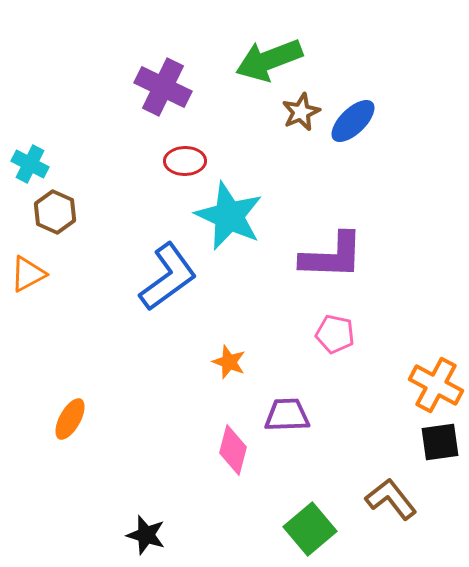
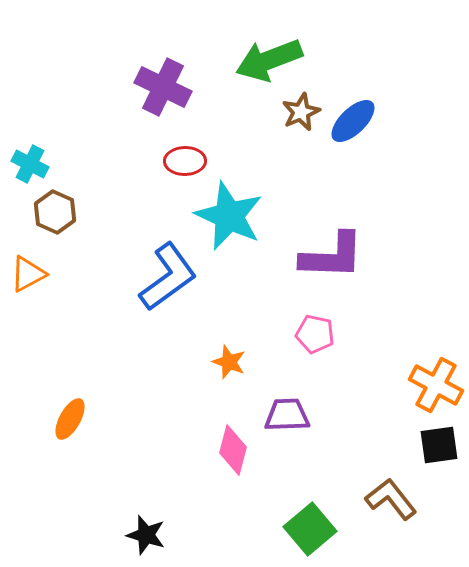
pink pentagon: moved 20 px left
black square: moved 1 px left, 3 px down
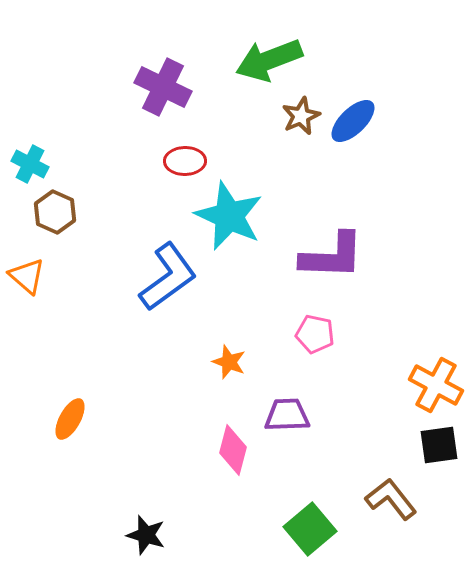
brown star: moved 4 px down
orange triangle: moved 1 px left, 2 px down; rotated 51 degrees counterclockwise
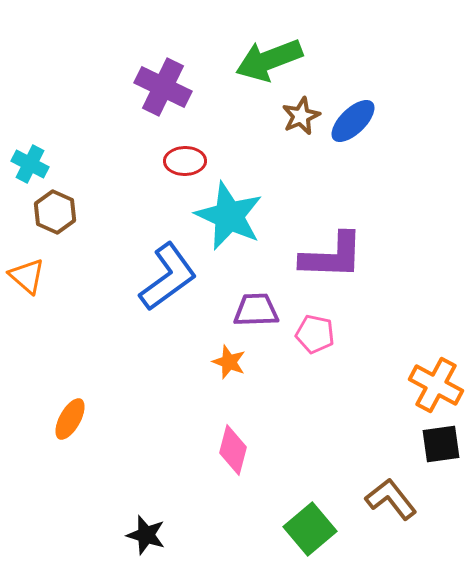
purple trapezoid: moved 31 px left, 105 px up
black square: moved 2 px right, 1 px up
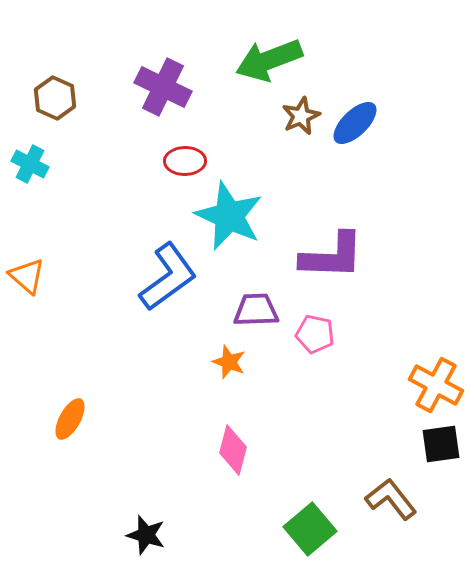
blue ellipse: moved 2 px right, 2 px down
brown hexagon: moved 114 px up
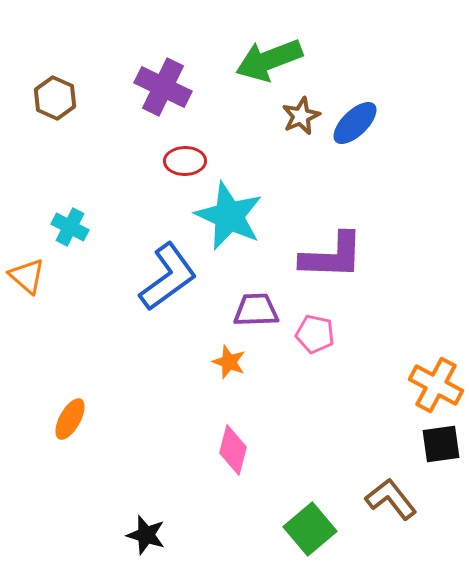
cyan cross: moved 40 px right, 63 px down
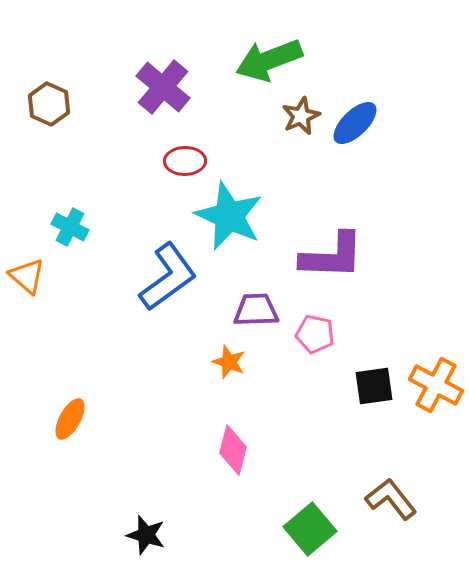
purple cross: rotated 14 degrees clockwise
brown hexagon: moved 6 px left, 6 px down
black square: moved 67 px left, 58 px up
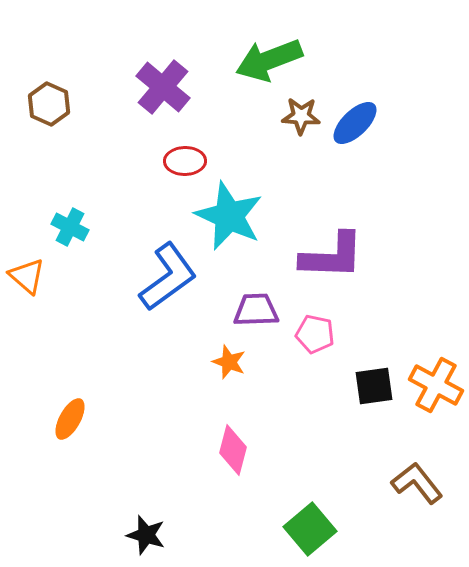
brown star: rotated 27 degrees clockwise
brown L-shape: moved 26 px right, 16 px up
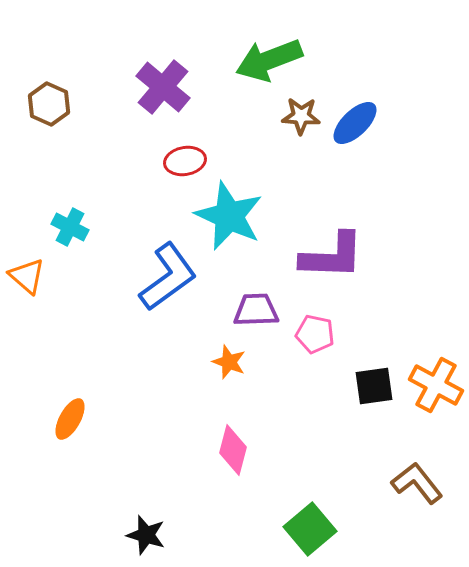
red ellipse: rotated 9 degrees counterclockwise
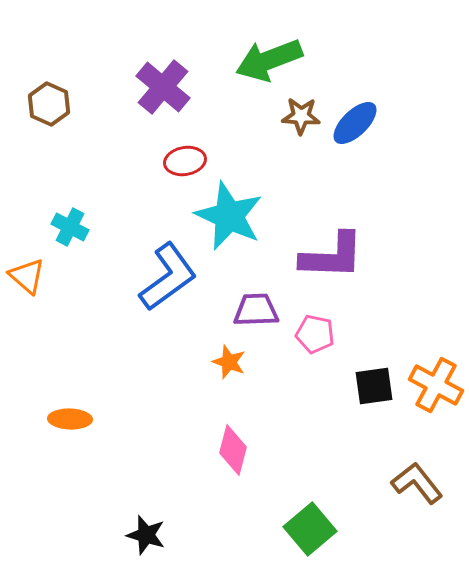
orange ellipse: rotated 63 degrees clockwise
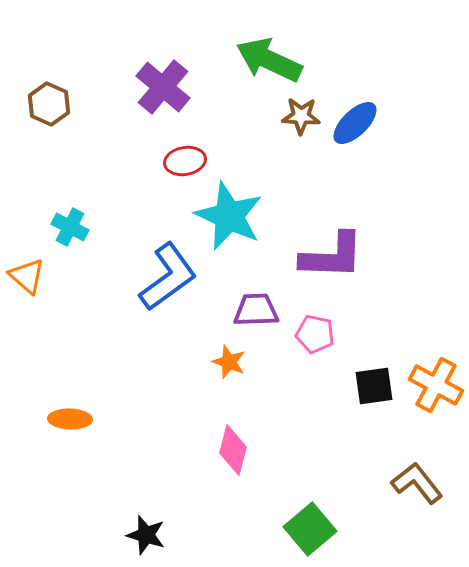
green arrow: rotated 46 degrees clockwise
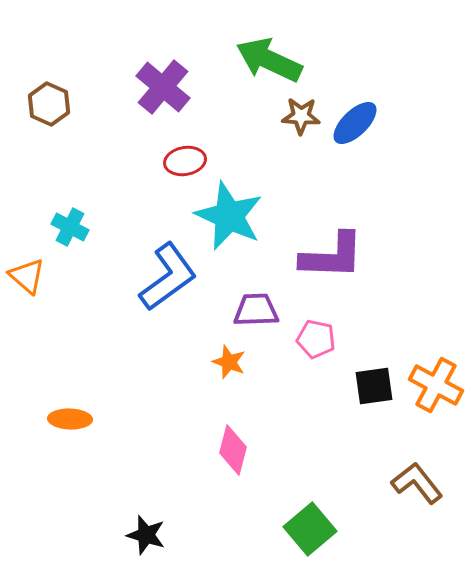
pink pentagon: moved 1 px right, 5 px down
